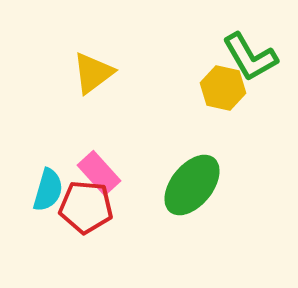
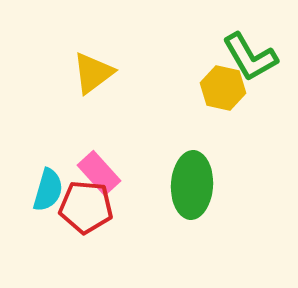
green ellipse: rotated 36 degrees counterclockwise
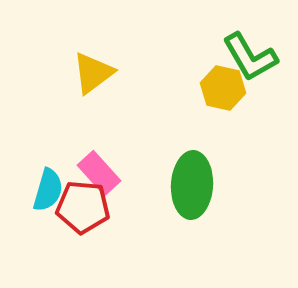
red pentagon: moved 3 px left
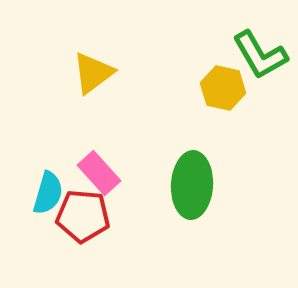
green L-shape: moved 10 px right, 2 px up
cyan semicircle: moved 3 px down
red pentagon: moved 9 px down
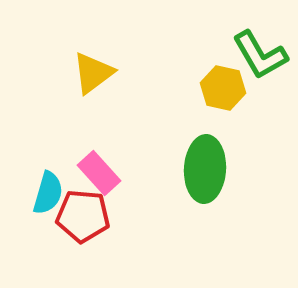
green ellipse: moved 13 px right, 16 px up
